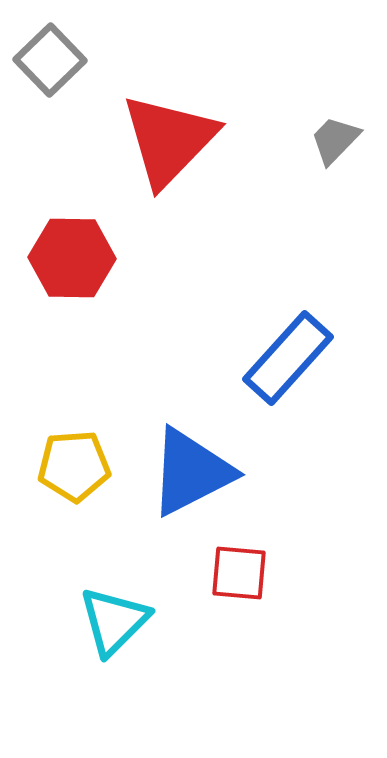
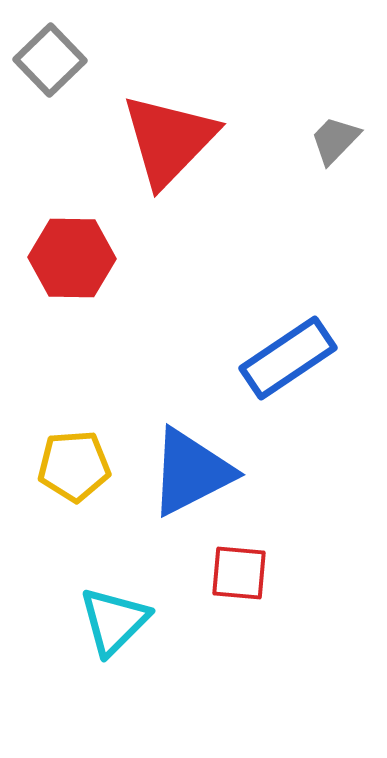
blue rectangle: rotated 14 degrees clockwise
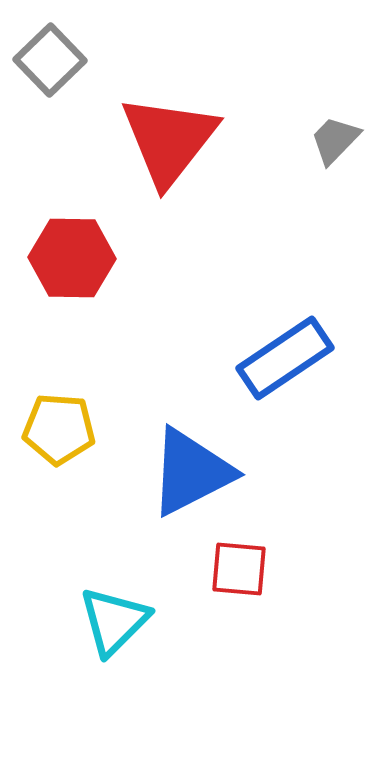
red triangle: rotated 6 degrees counterclockwise
blue rectangle: moved 3 px left
yellow pentagon: moved 15 px left, 37 px up; rotated 8 degrees clockwise
red square: moved 4 px up
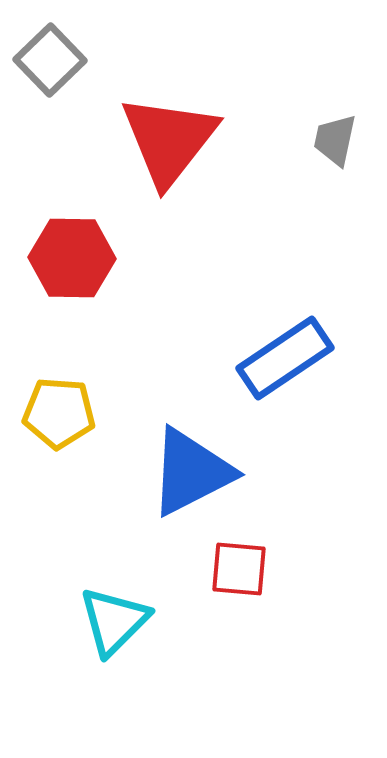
gray trapezoid: rotated 32 degrees counterclockwise
yellow pentagon: moved 16 px up
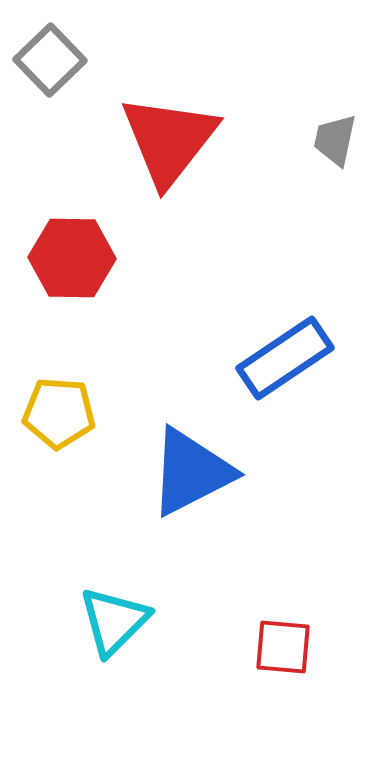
red square: moved 44 px right, 78 px down
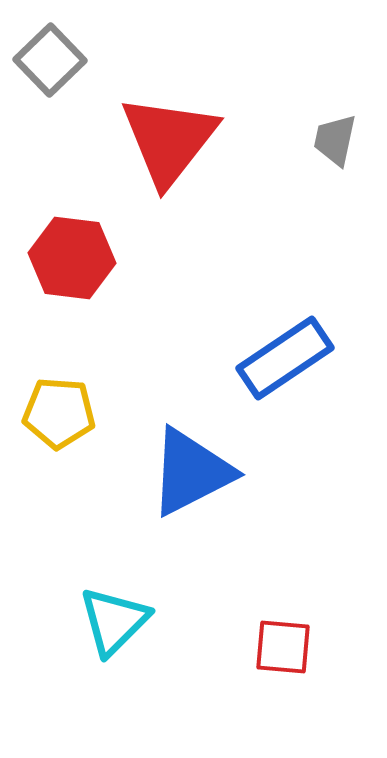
red hexagon: rotated 6 degrees clockwise
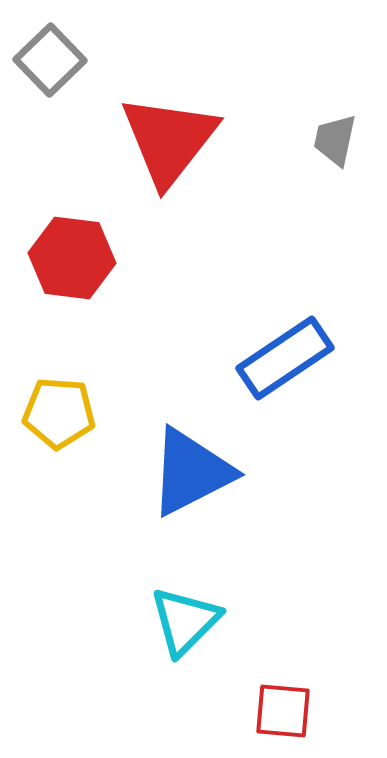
cyan triangle: moved 71 px right
red square: moved 64 px down
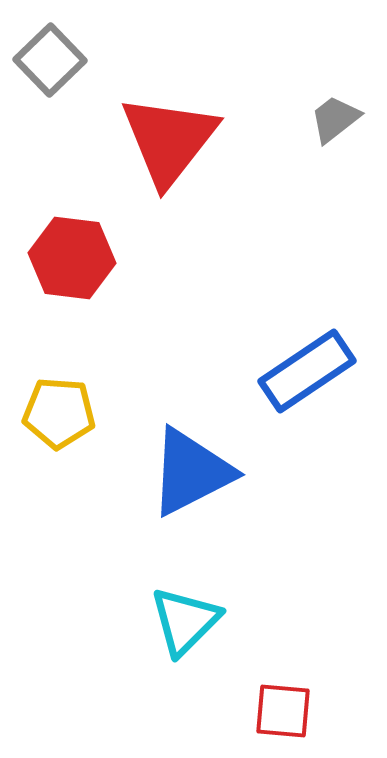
gray trapezoid: moved 21 px up; rotated 40 degrees clockwise
blue rectangle: moved 22 px right, 13 px down
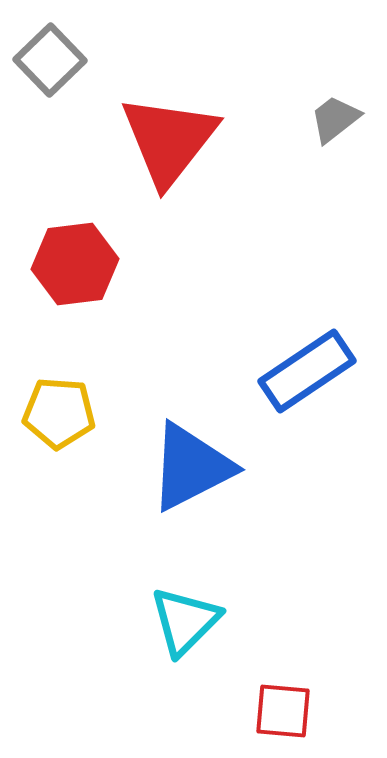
red hexagon: moved 3 px right, 6 px down; rotated 14 degrees counterclockwise
blue triangle: moved 5 px up
